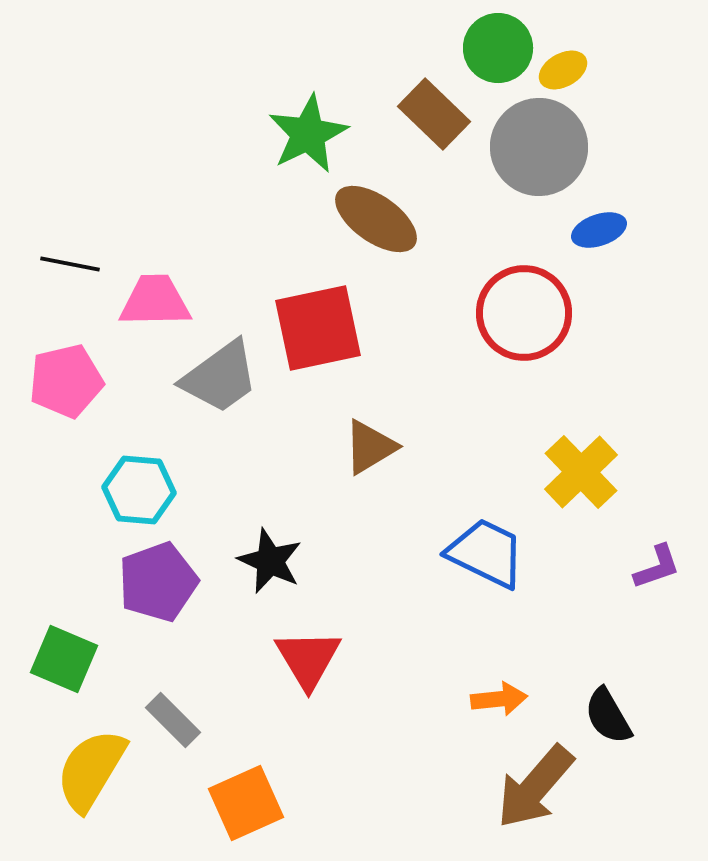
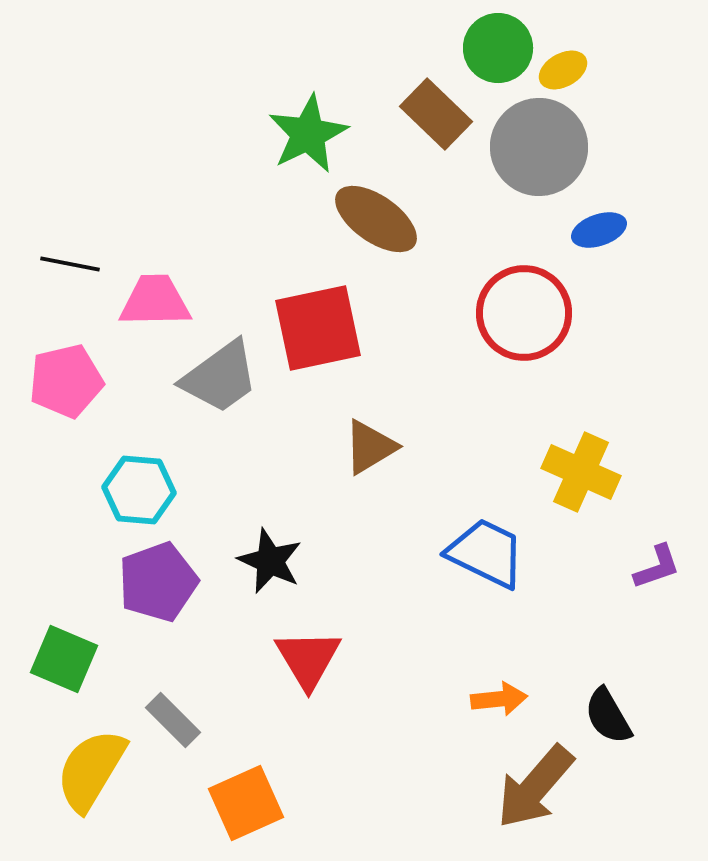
brown rectangle: moved 2 px right
yellow cross: rotated 22 degrees counterclockwise
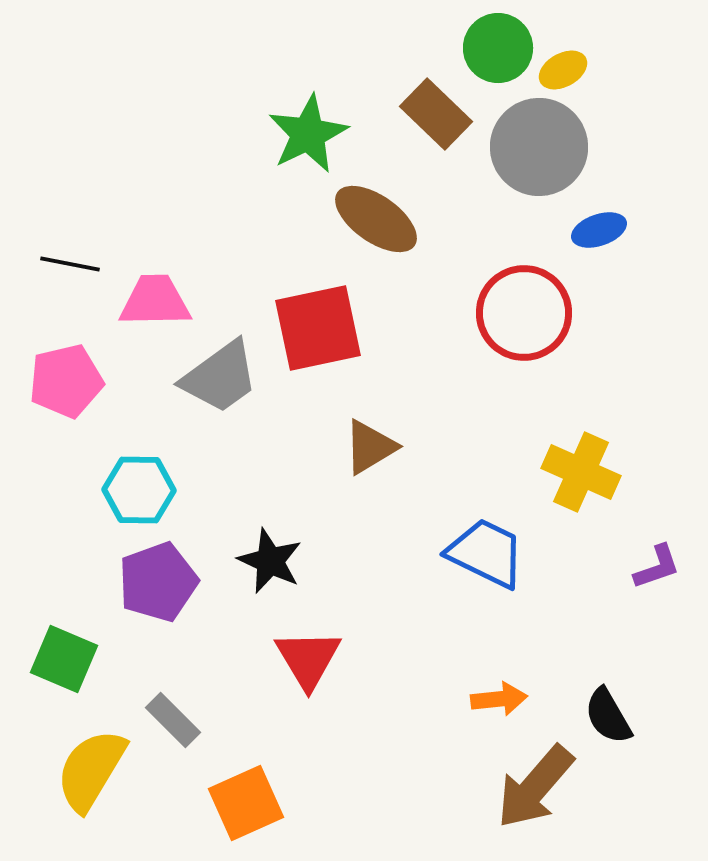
cyan hexagon: rotated 4 degrees counterclockwise
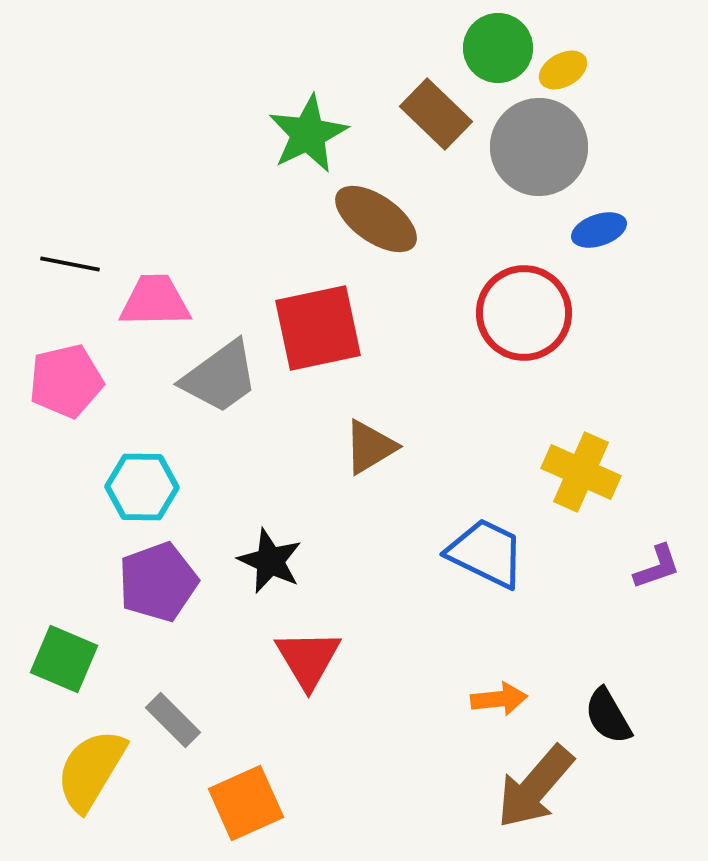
cyan hexagon: moved 3 px right, 3 px up
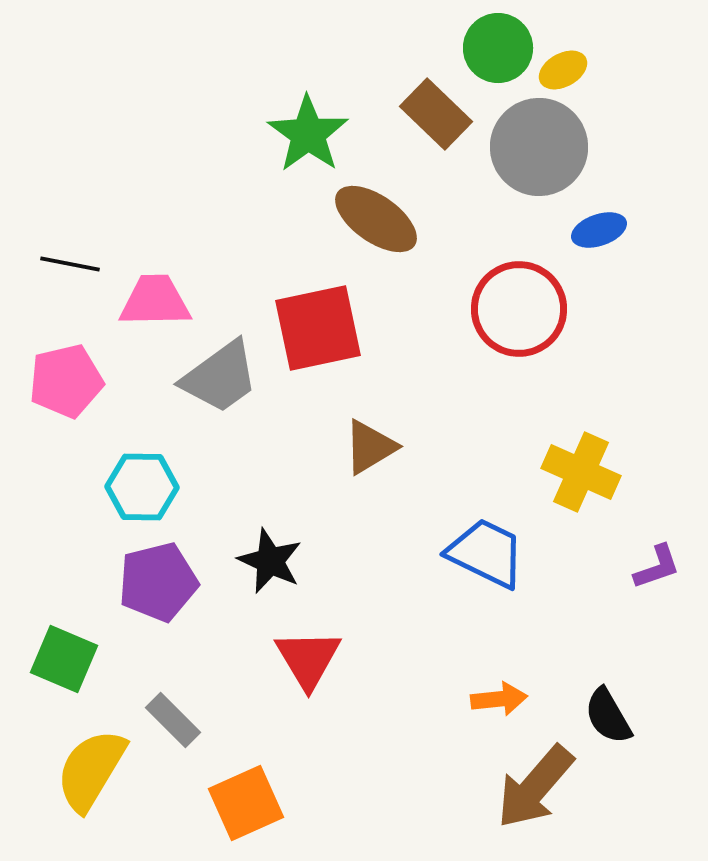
green star: rotated 10 degrees counterclockwise
red circle: moved 5 px left, 4 px up
purple pentagon: rotated 6 degrees clockwise
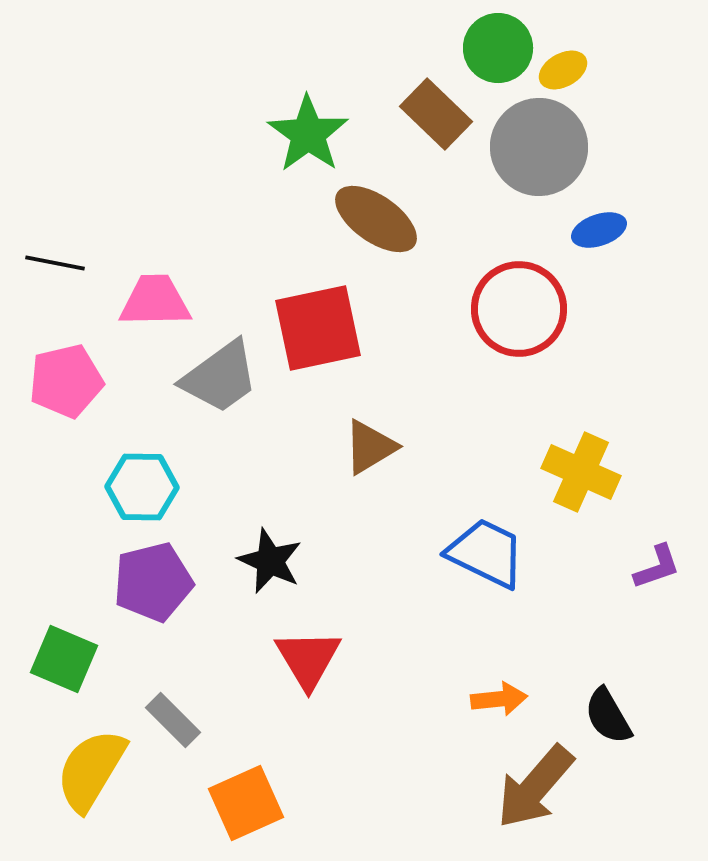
black line: moved 15 px left, 1 px up
purple pentagon: moved 5 px left
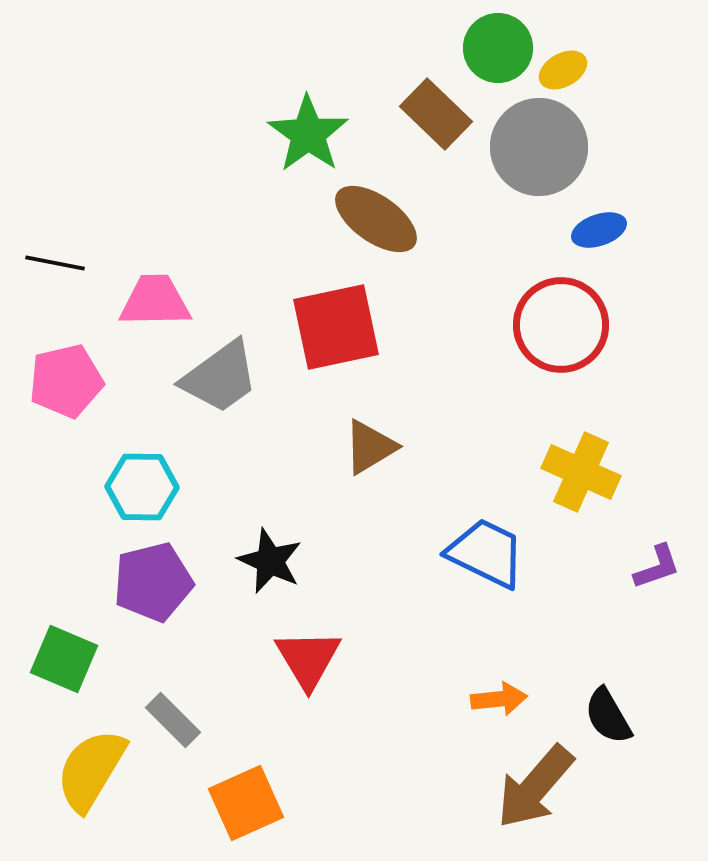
red circle: moved 42 px right, 16 px down
red square: moved 18 px right, 1 px up
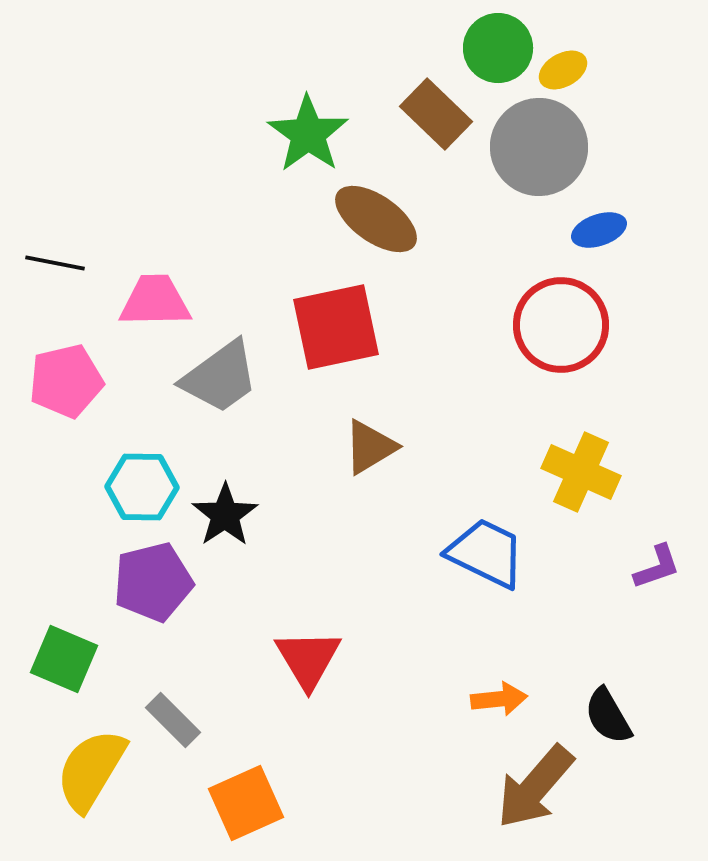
black star: moved 45 px left, 46 px up; rotated 14 degrees clockwise
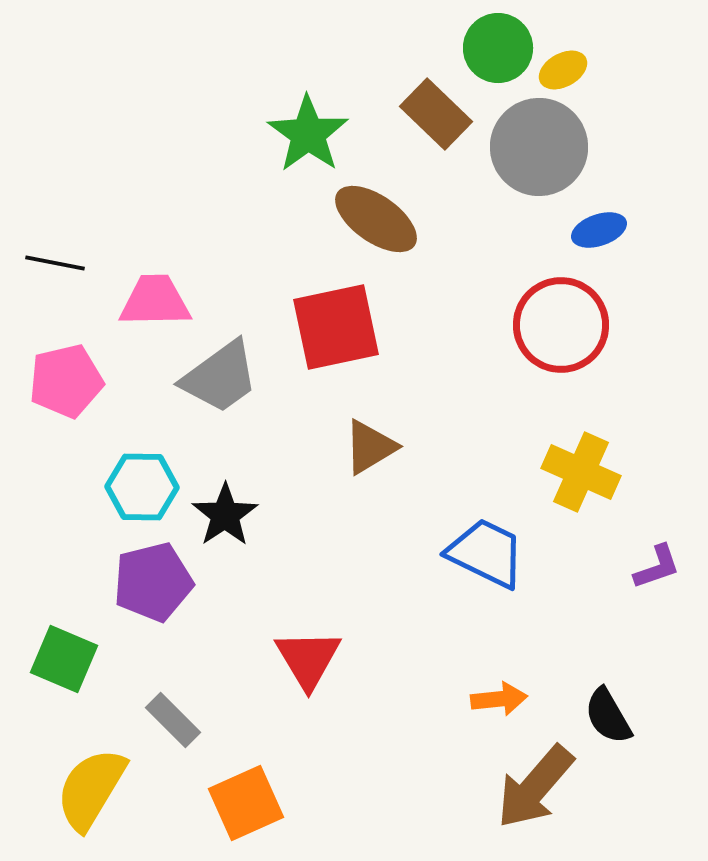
yellow semicircle: moved 19 px down
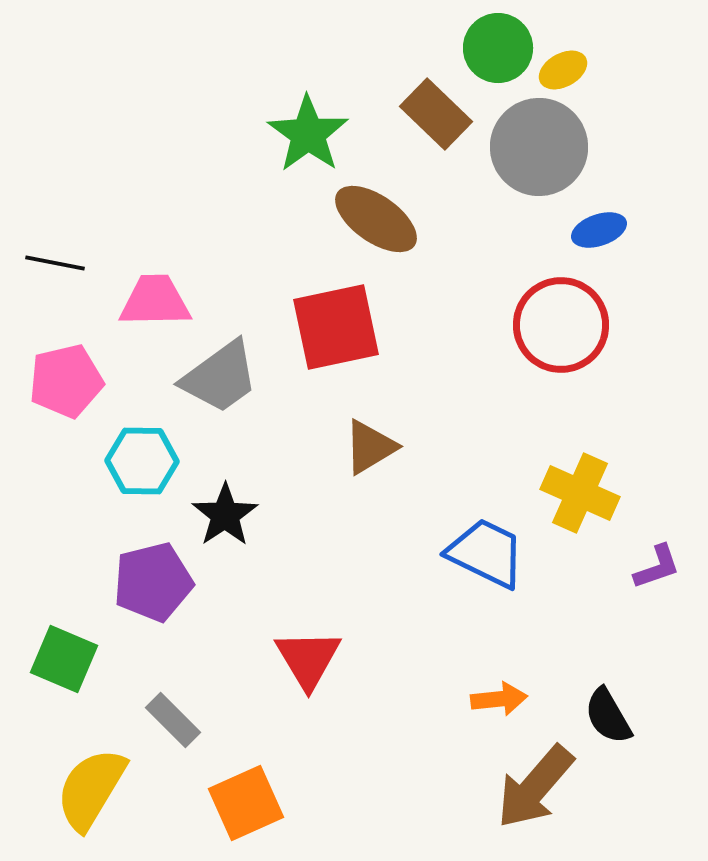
yellow cross: moved 1 px left, 21 px down
cyan hexagon: moved 26 px up
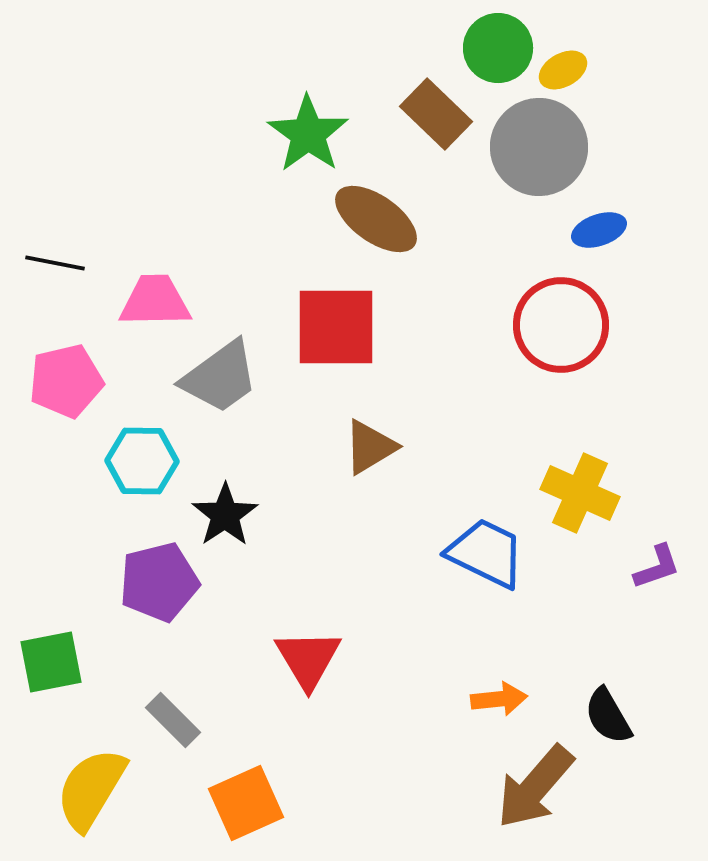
red square: rotated 12 degrees clockwise
purple pentagon: moved 6 px right
green square: moved 13 px left, 3 px down; rotated 34 degrees counterclockwise
